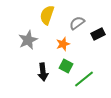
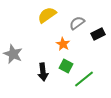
yellow semicircle: rotated 36 degrees clockwise
gray star: moved 15 px left, 14 px down; rotated 24 degrees counterclockwise
orange star: rotated 24 degrees counterclockwise
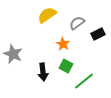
green line: moved 2 px down
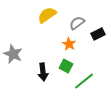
orange star: moved 6 px right
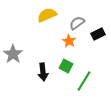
yellow semicircle: rotated 12 degrees clockwise
orange star: moved 3 px up
gray star: rotated 12 degrees clockwise
green line: rotated 20 degrees counterclockwise
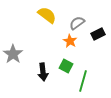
yellow semicircle: rotated 60 degrees clockwise
orange star: moved 1 px right
green line: moved 1 px left; rotated 15 degrees counterclockwise
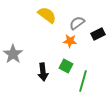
orange star: rotated 24 degrees counterclockwise
